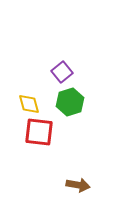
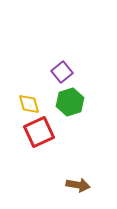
red square: rotated 32 degrees counterclockwise
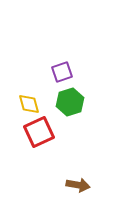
purple square: rotated 20 degrees clockwise
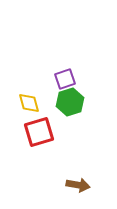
purple square: moved 3 px right, 7 px down
yellow diamond: moved 1 px up
red square: rotated 8 degrees clockwise
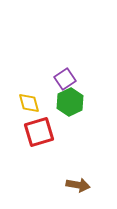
purple square: rotated 15 degrees counterclockwise
green hexagon: rotated 8 degrees counterclockwise
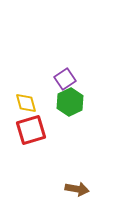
yellow diamond: moved 3 px left
red square: moved 8 px left, 2 px up
brown arrow: moved 1 px left, 4 px down
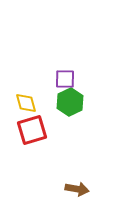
purple square: rotated 35 degrees clockwise
red square: moved 1 px right
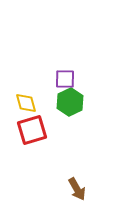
brown arrow: rotated 50 degrees clockwise
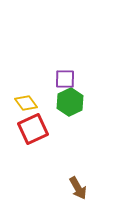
yellow diamond: rotated 20 degrees counterclockwise
red square: moved 1 px right, 1 px up; rotated 8 degrees counterclockwise
brown arrow: moved 1 px right, 1 px up
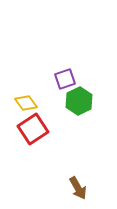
purple square: rotated 20 degrees counterclockwise
green hexagon: moved 9 px right, 1 px up
red square: rotated 8 degrees counterclockwise
